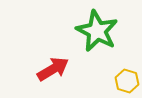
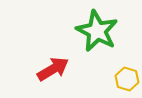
yellow hexagon: moved 2 px up
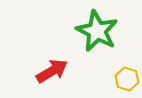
red arrow: moved 1 px left, 2 px down
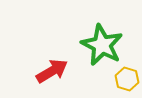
green star: moved 5 px right, 14 px down
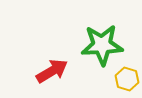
green star: rotated 30 degrees counterclockwise
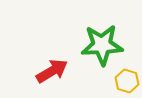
yellow hexagon: moved 2 px down
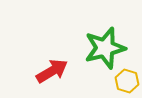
green star: moved 3 px right, 3 px down; rotated 12 degrees counterclockwise
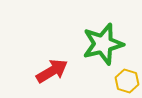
green star: moved 2 px left, 4 px up
